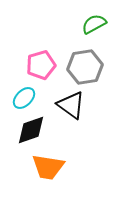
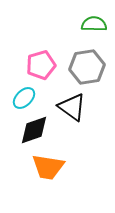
green semicircle: rotated 30 degrees clockwise
gray hexagon: moved 2 px right
black triangle: moved 1 px right, 2 px down
black diamond: moved 3 px right
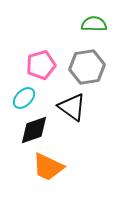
orange trapezoid: rotated 16 degrees clockwise
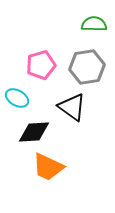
cyan ellipse: moved 7 px left; rotated 75 degrees clockwise
black diamond: moved 2 px down; rotated 16 degrees clockwise
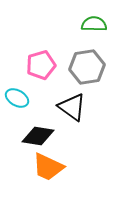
black diamond: moved 4 px right, 4 px down; rotated 12 degrees clockwise
